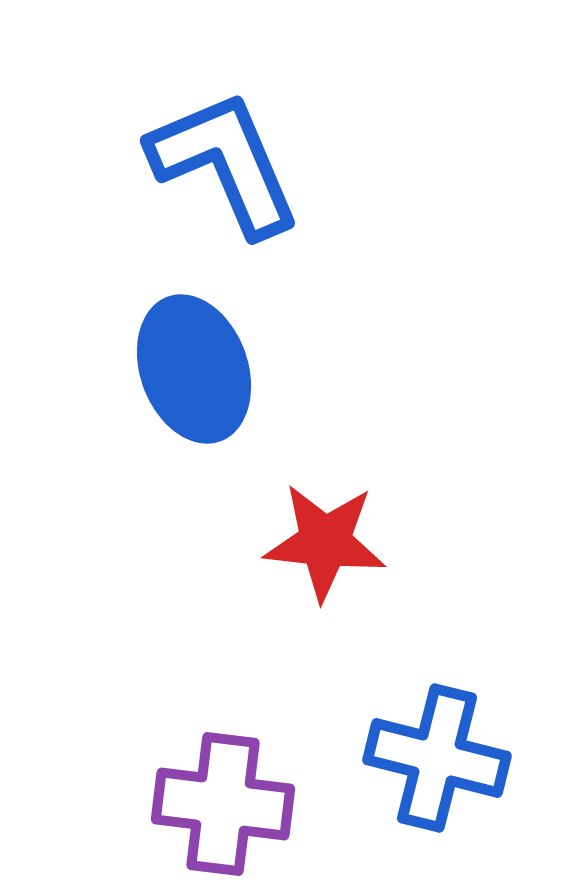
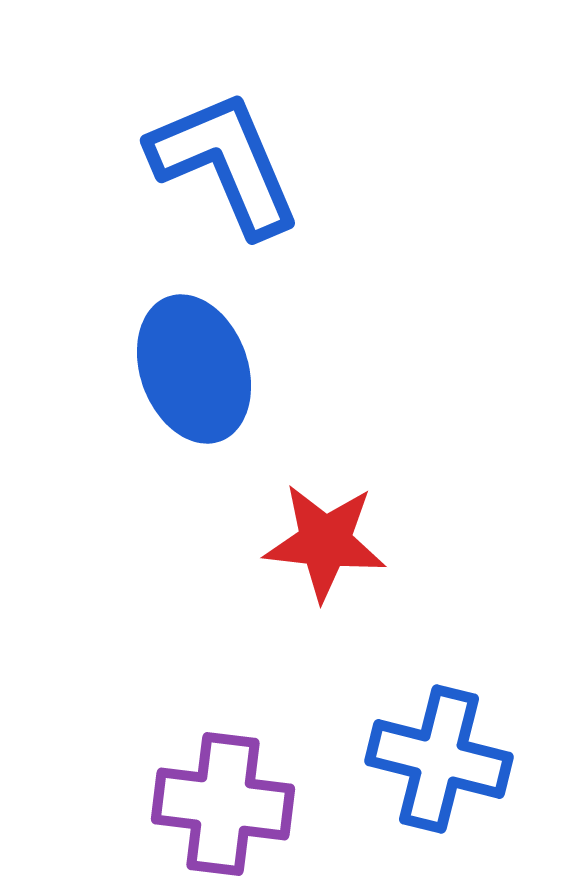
blue cross: moved 2 px right, 1 px down
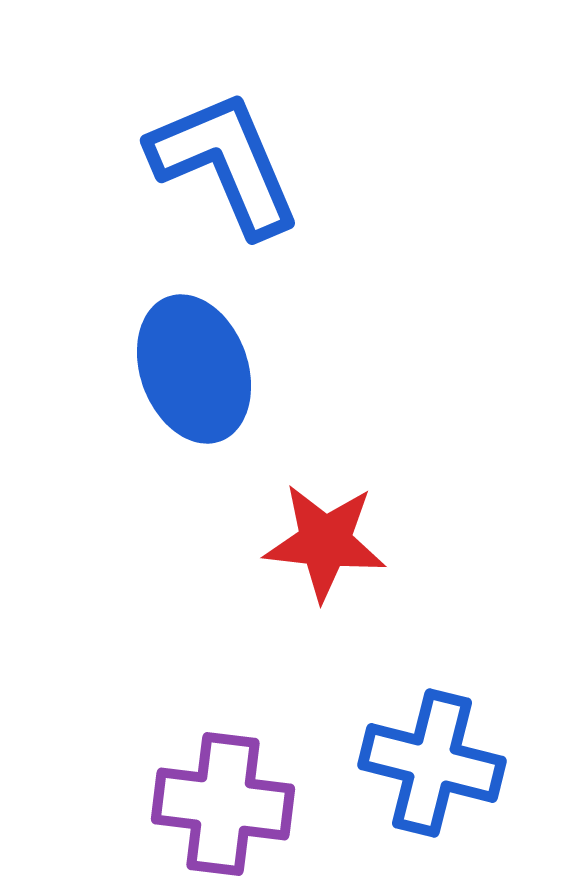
blue cross: moved 7 px left, 4 px down
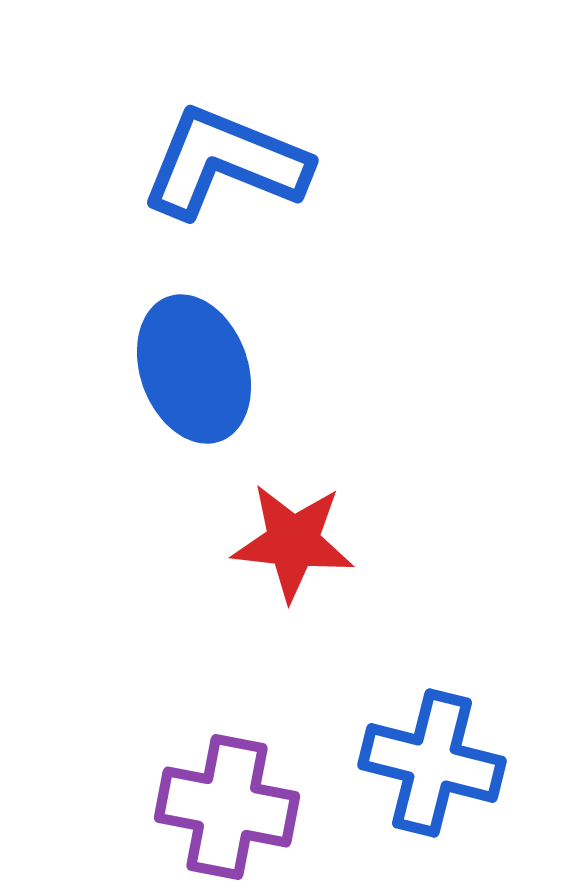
blue L-shape: rotated 45 degrees counterclockwise
red star: moved 32 px left
purple cross: moved 4 px right, 3 px down; rotated 4 degrees clockwise
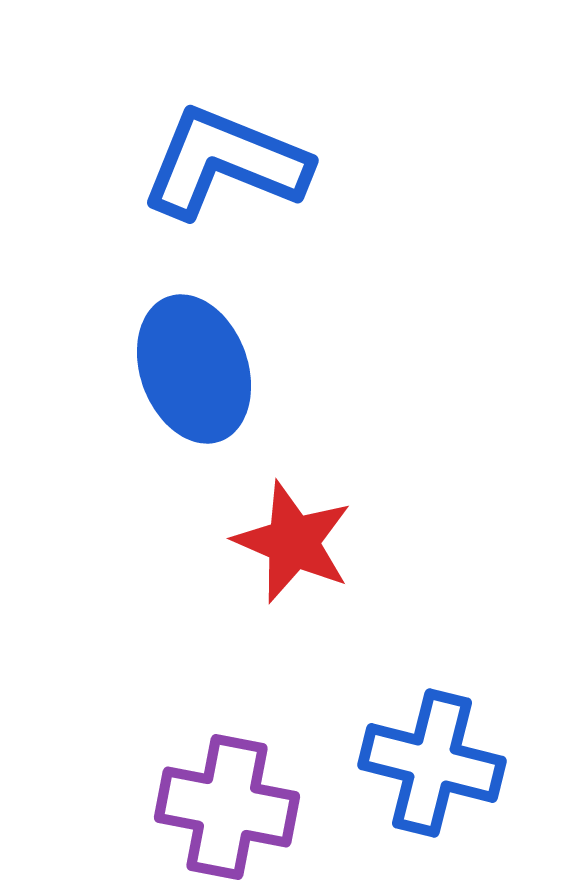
red star: rotated 17 degrees clockwise
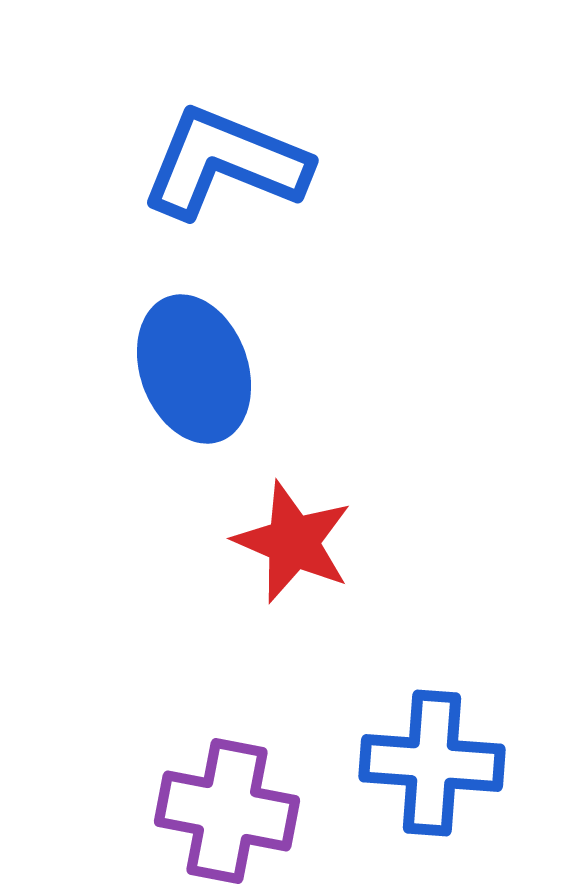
blue cross: rotated 10 degrees counterclockwise
purple cross: moved 4 px down
